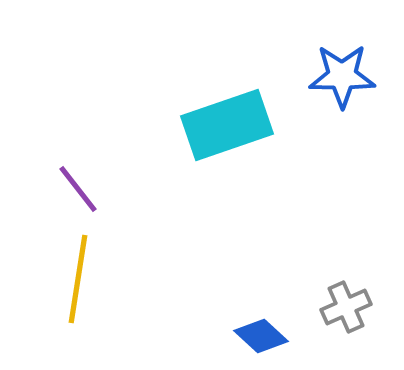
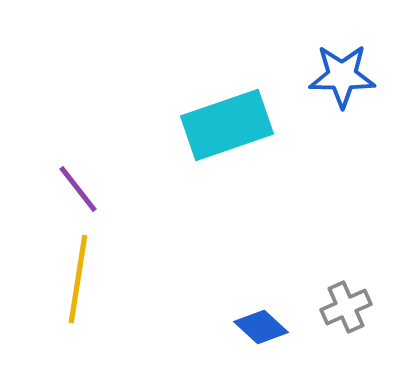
blue diamond: moved 9 px up
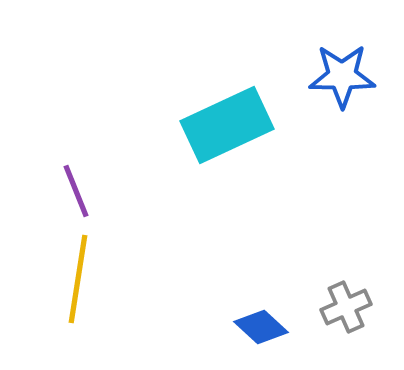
cyan rectangle: rotated 6 degrees counterclockwise
purple line: moved 2 px left, 2 px down; rotated 16 degrees clockwise
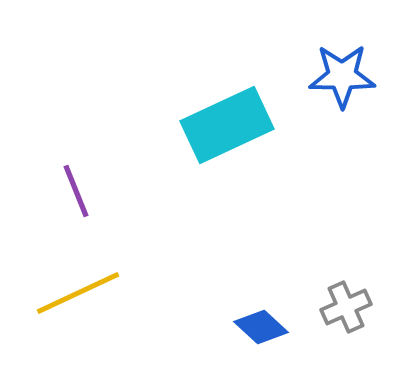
yellow line: moved 14 px down; rotated 56 degrees clockwise
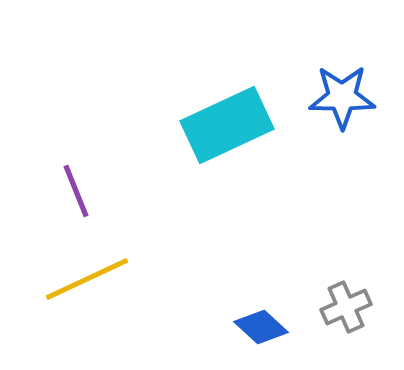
blue star: moved 21 px down
yellow line: moved 9 px right, 14 px up
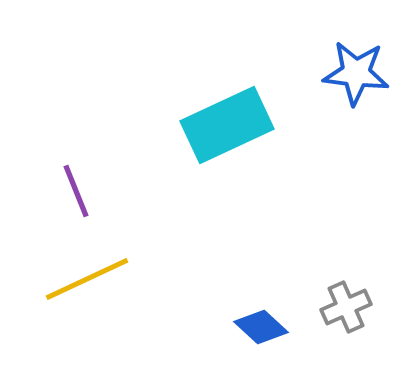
blue star: moved 14 px right, 24 px up; rotated 6 degrees clockwise
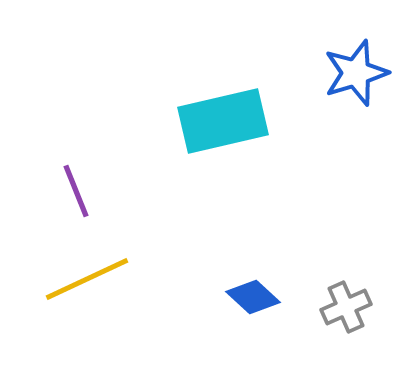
blue star: rotated 24 degrees counterclockwise
cyan rectangle: moved 4 px left, 4 px up; rotated 12 degrees clockwise
blue diamond: moved 8 px left, 30 px up
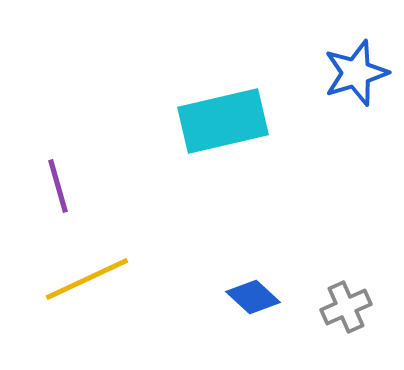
purple line: moved 18 px left, 5 px up; rotated 6 degrees clockwise
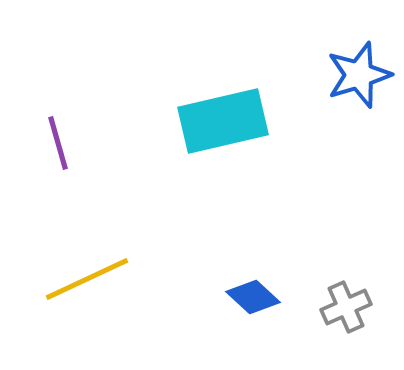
blue star: moved 3 px right, 2 px down
purple line: moved 43 px up
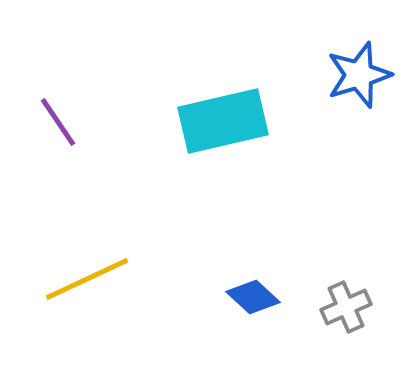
purple line: moved 21 px up; rotated 18 degrees counterclockwise
